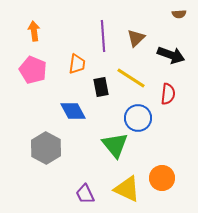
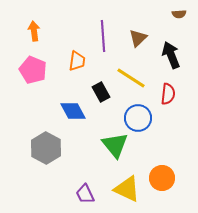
brown triangle: moved 2 px right
black arrow: rotated 132 degrees counterclockwise
orange trapezoid: moved 3 px up
black rectangle: moved 5 px down; rotated 18 degrees counterclockwise
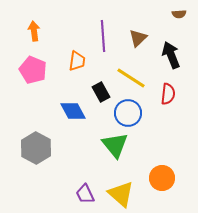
blue circle: moved 10 px left, 5 px up
gray hexagon: moved 10 px left
yellow triangle: moved 6 px left, 5 px down; rotated 16 degrees clockwise
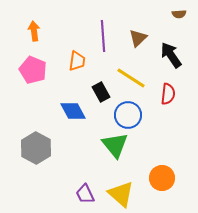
black arrow: rotated 12 degrees counterclockwise
blue circle: moved 2 px down
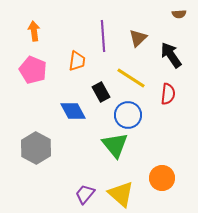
purple trapezoid: rotated 65 degrees clockwise
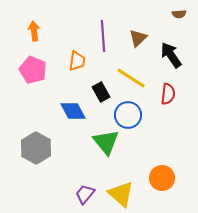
green triangle: moved 9 px left, 3 px up
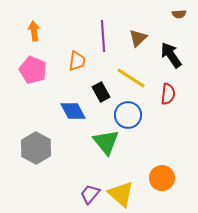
purple trapezoid: moved 5 px right
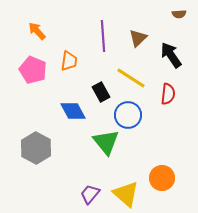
orange arrow: moved 3 px right; rotated 36 degrees counterclockwise
orange trapezoid: moved 8 px left
yellow triangle: moved 5 px right
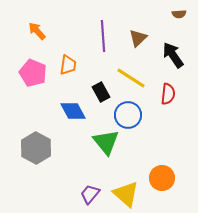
black arrow: moved 2 px right
orange trapezoid: moved 1 px left, 4 px down
pink pentagon: moved 3 px down
